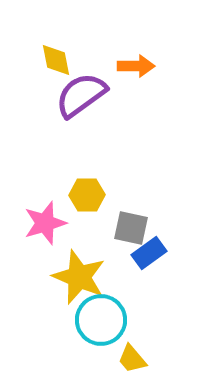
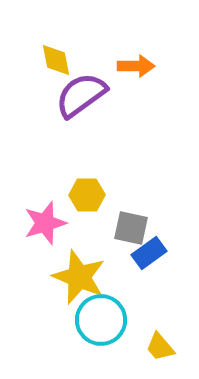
yellow trapezoid: moved 28 px right, 12 px up
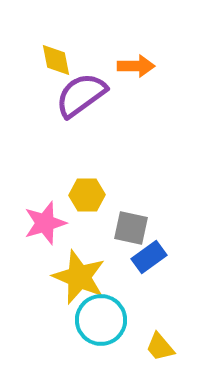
blue rectangle: moved 4 px down
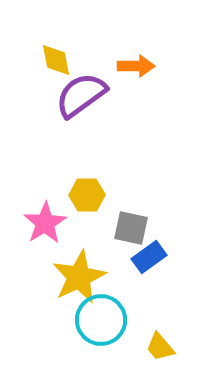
pink star: rotated 15 degrees counterclockwise
yellow star: rotated 24 degrees clockwise
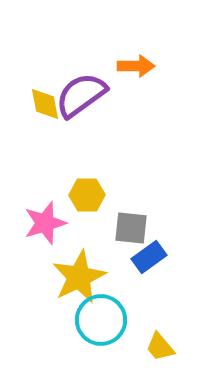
yellow diamond: moved 11 px left, 44 px down
pink star: rotated 15 degrees clockwise
gray square: rotated 6 degrees counterclockwise
